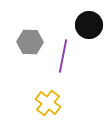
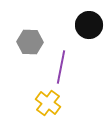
purple line: moved 2 px left, 11 px down
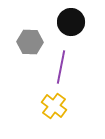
black circle: moved 18 px left, 3 px up
yellow cross: moved 6 px right, 3 px down
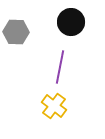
gray hexagon: moved 14 px left, 10 px up
purple line: moved 1 px left
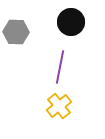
yellow cross: moved 5 px right; rotated 15 degrees clockwise
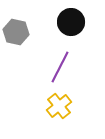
gray hexagon: rotated 10 degrees clockwise
purple line: rotated 16 degrees clockwise
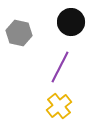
gray hexagon: moved 3 px right, 1 px down
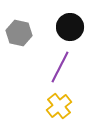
black circle: moved 1 px left, 5 px down
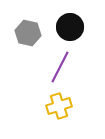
gray hexagon: moved 9 px right
yellow cross: rotated 20 degrees clockwise
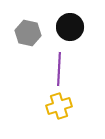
purple line: moved 1 px left, 2 px down; rotated 24 degrees counterclockwise
